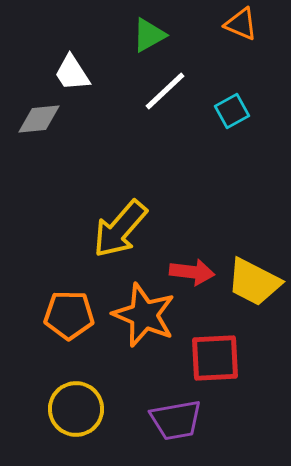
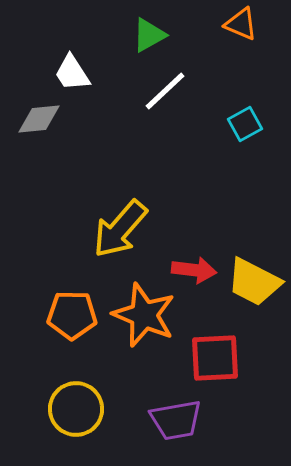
cyan square: moved 13 px right, 13 px down
red arrow: moved 2 px right, 2 px up
orange pentagon: moved 3 px right
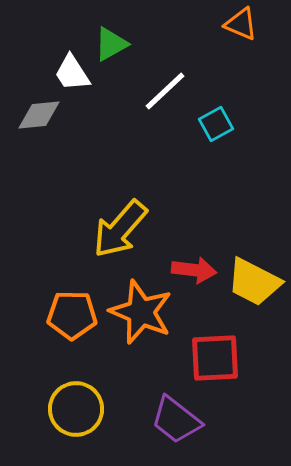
green triangle: moved 38 px left, 9 px down
gray diamond: moved 4 px up
cyan square: moved 29 px left
orange star: moved 3 px left, 3 px up
purple trapezoid: rotated 48 degrees clockwise
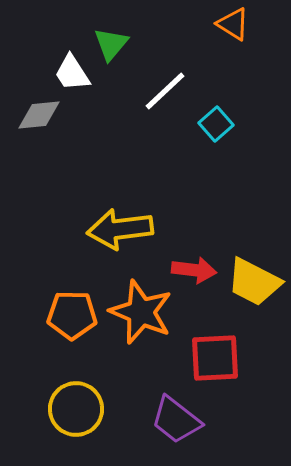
orange triangle: moved 8 px left; rotated 9 degrees clockwise
green triangle: rotated 21 degrees counterclockwise
cyan square: rotated 12 degrees counterclockwise
yellow arrow: rotated 42 degrees clockwise
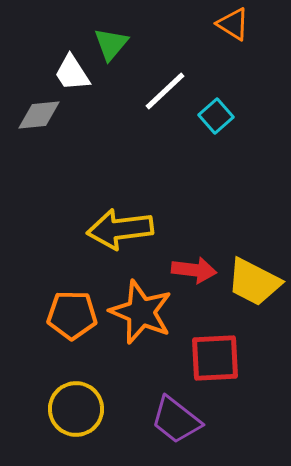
cyan square: moved 8 px up
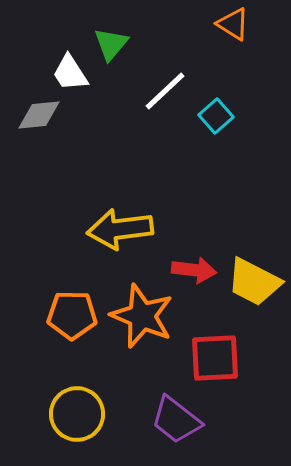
white trapezoid: moved 2 px left
orange star: moved 1 px right, 4 px down
yellow circle: moved 1 px right, 5 px down
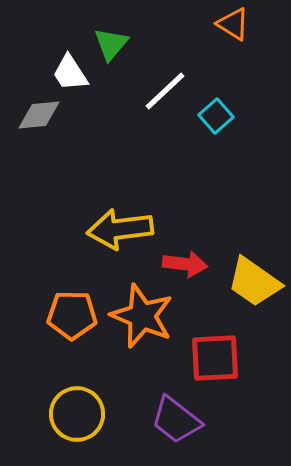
red arrow: moved 9 px left, 6 px up
yellow trapezoid: rotated 8 degrees clockwise
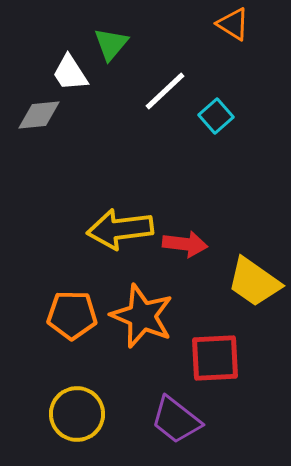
red arrow: moved 20 px up
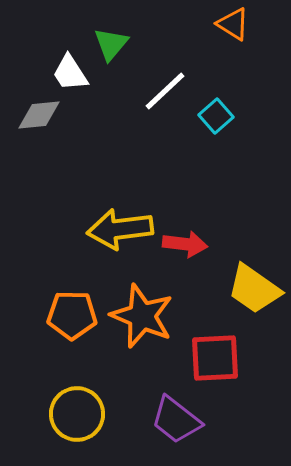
yellow trapezoid: moved 7 px down
